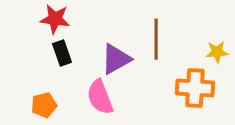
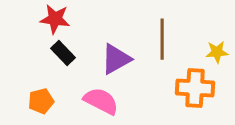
brown line: moved 6 px right
black rectangle: moved 1 px right; rotated 25 degrees counterclockwise
pink semicircle: moved 1 px right, 4 px down; rotated 138 degrees clockwise
orange pentagon: moved 3 px left, 4 px up
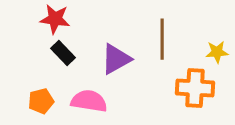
pink semicircle: moved 12 px left; rotated 18 degrees counterclockwise
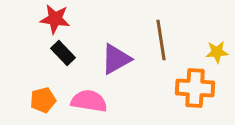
brown line: moved 1 px left, 1 px down; rotated 9 degrees counterclockwise
orange pentagon: moved 2 px right, 1 px up
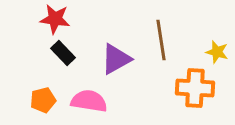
yellow star: rotated 20 degrees clockwise
